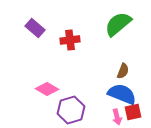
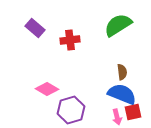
green semicircle: moved 1 px down; rotated 8 degrees clockwise
brown semicircle: moved 1 px left, 1 px down; rotated 28 degrees counterclockwise
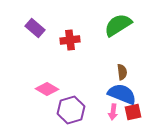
pink arrow: moved 4 px left, 5 px up; rotated 21 degrees clockwise
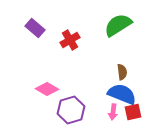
red cross: rotated 24 degrees counterclockwise
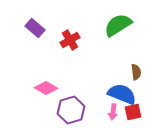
brown semicircle: moved 14 px right
pink diamond: moved 1 px left, 1 px up
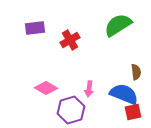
purple rectangle: rotated 48 degrees counterclockwise
blue semicircle: moved 2 px right
pink arrow: moved 24 px left, 23 px up
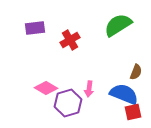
brown semicircle: rotated 28 degrees clockwise
purple hexagon: moved 3 px left, 7 px up
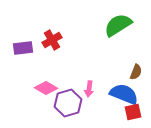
purple rectangle: moved 12 px left, 20 px down
red cross: moved 18 px left
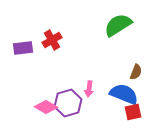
pink diamond: moved 19 px down
